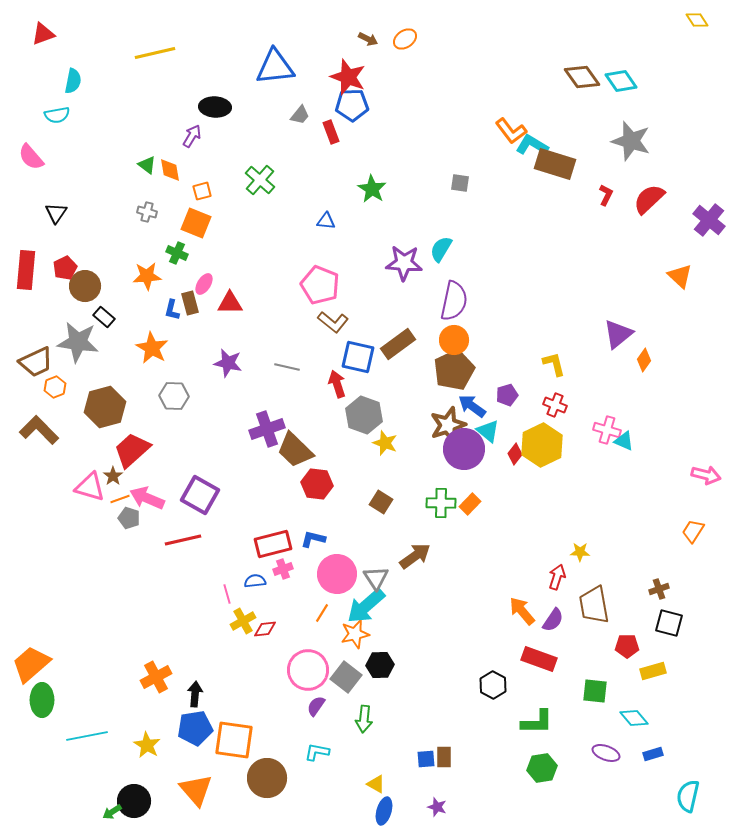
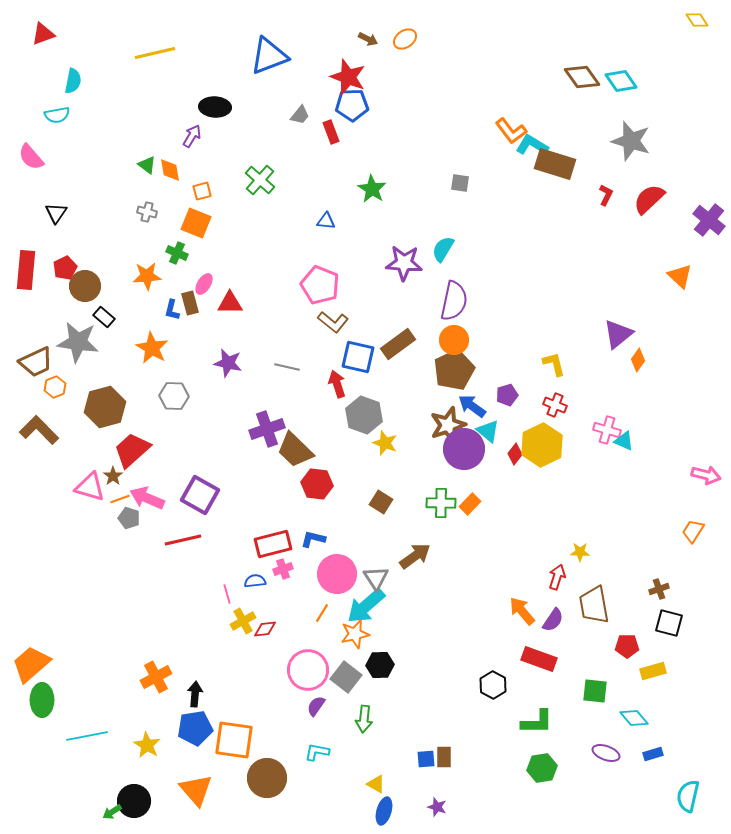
blue triangle at (275, 67): moved 6 px left, 11 px up; rotated 15 degrees counterclockwise
cyan semicircle at (441, 249): moved 2 px right
orange diamond at (644, 360): moved 6 px left
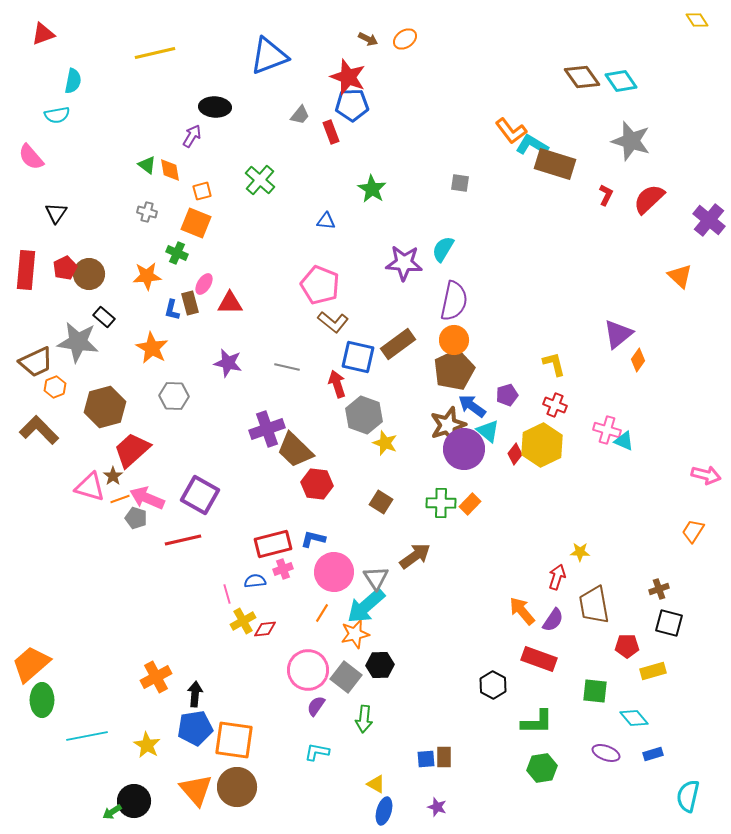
brown circle at (85, 286): moved 4 px right, 12 px up
gray pentagon at (129, 518): moved 7 px right
pink circle at (337, 574): moved 3 px left, 2 px up
brown circle at (267, 778): moved 30 px left, 9 px down
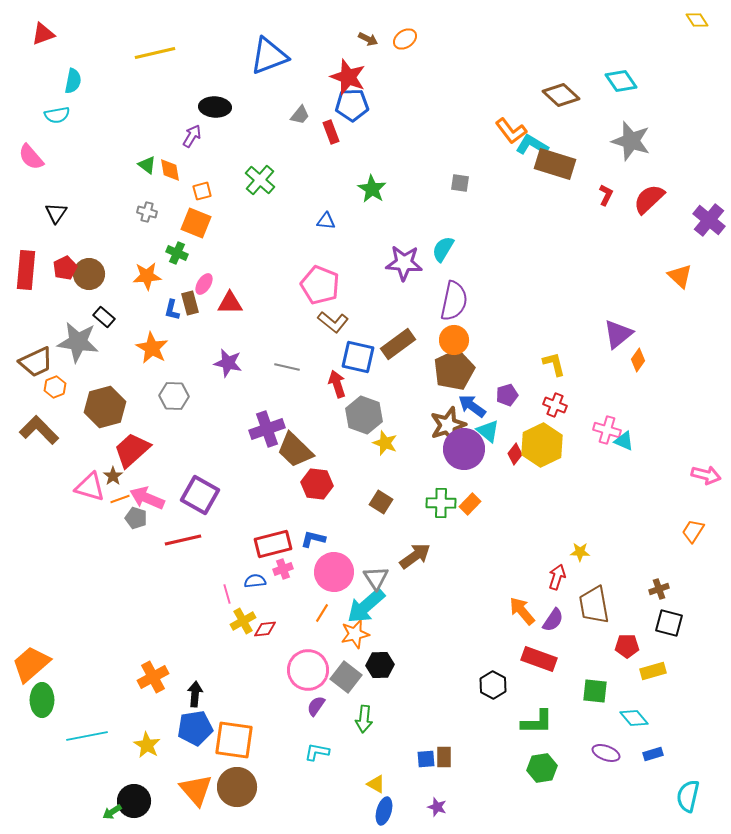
brown diamond at (582, 77): moved 21 px left, 18 px down; rotated 12 degrees counterclockwise
orange cross at (156, 677): moved 3 px left
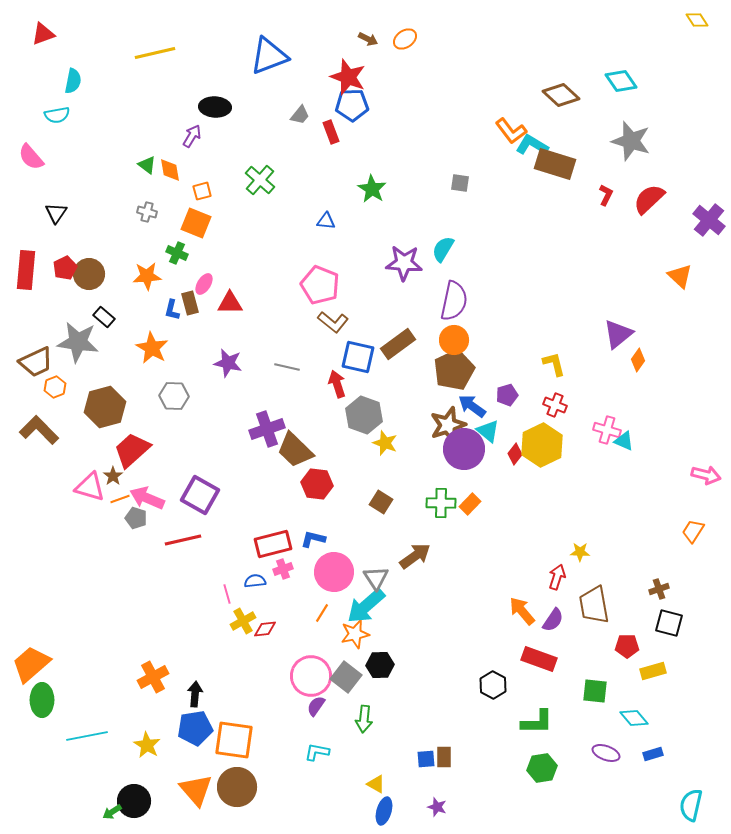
pink circle at (308, 670): moved 3 px right, 6 px down
cyan semicircle at (688, 796): moved 3 px right, 9 px down
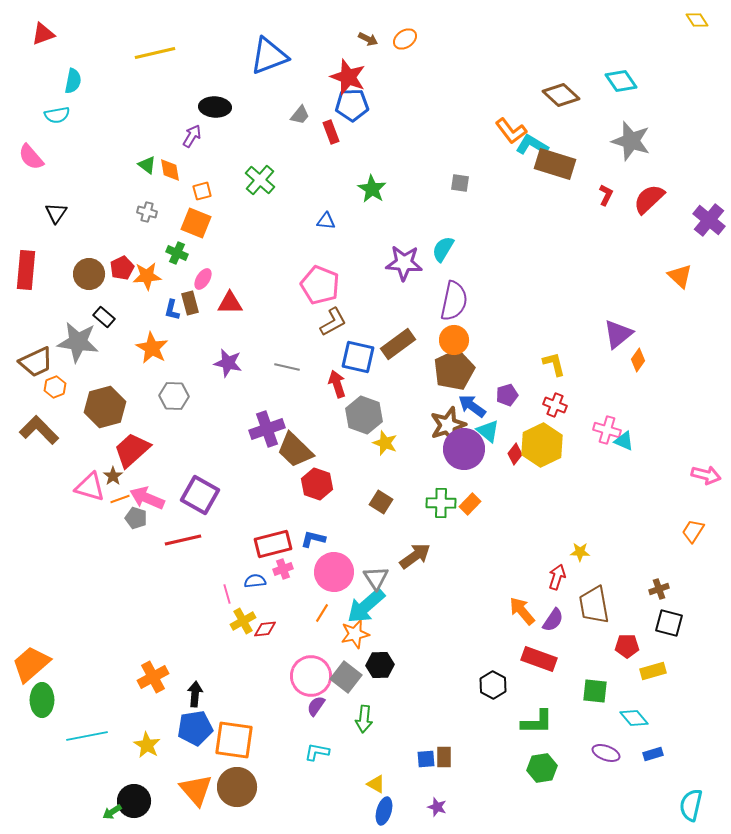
red pentagon at (65, 268): moved 57 px right
pink ellipse at (204, 284): moved 1 px left, 5 px up
brown L-shape at (333, 322): rotated 68 degrees counterclockwise
red hexagon at (317, 484): rotated 12 degrees clockwise
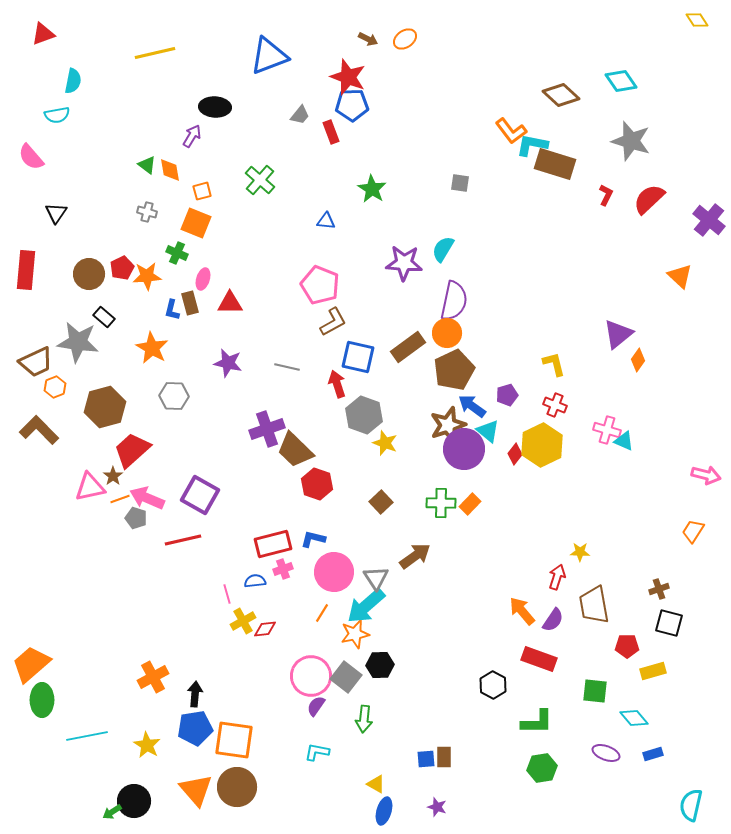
cyan L-shape at (532, 145): rotated 20 degrees counterclockwise
pink ellipse at (203, 279): rotated 15 degrees counterclockwise
orange circle at (454, 340): moved 7 px left, 7 px up
brown rectangle at (398, 344): moved 10 px right, 3 px down
pink triangle at (90, 487): rotated 28 degrees counterclockwise
brown square at (381, 502): rotated 15 degrees clockwise
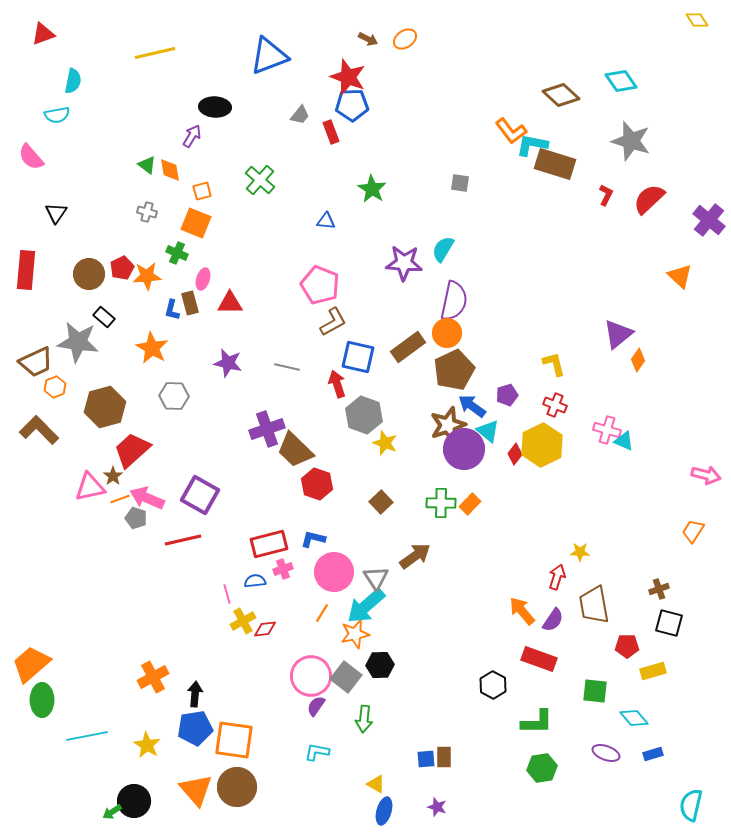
red rectangle at (273, 544): moved 4 px left
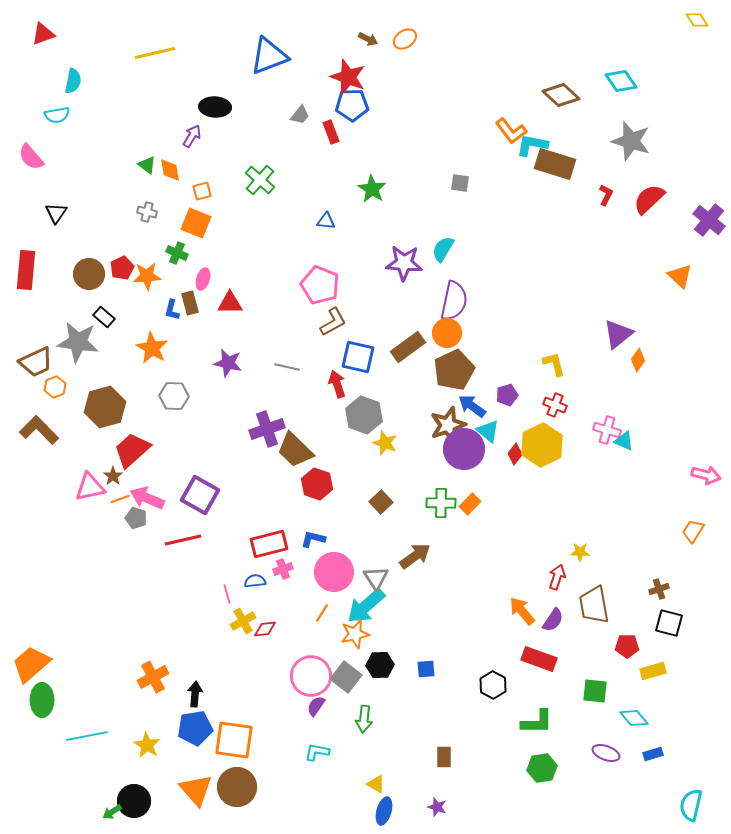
blue square at (426, 759): moved 90 px up
